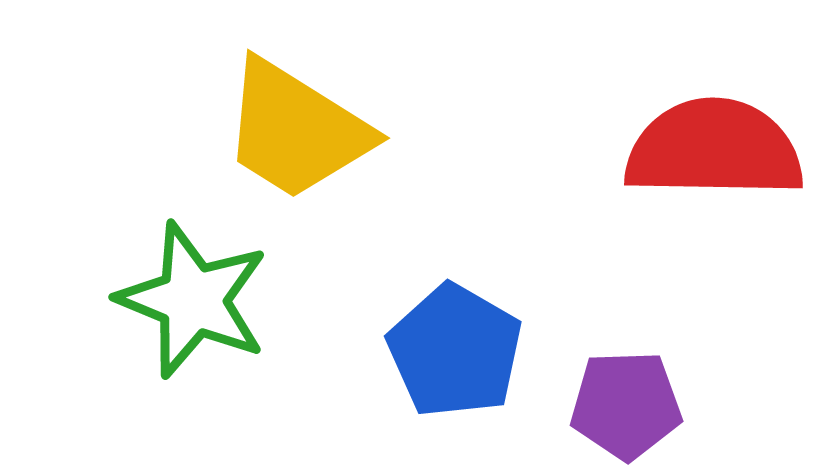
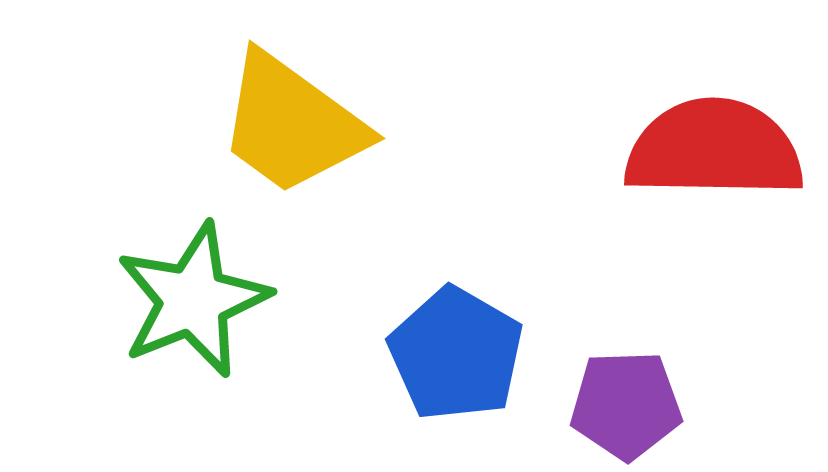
yellow trapezoid: moved 4 px left, 6 px up; rotated 4 degrees clockwise
green star: rotated 28 degrees clockwise
blue pentagon: moved 1 px right, 3 px down
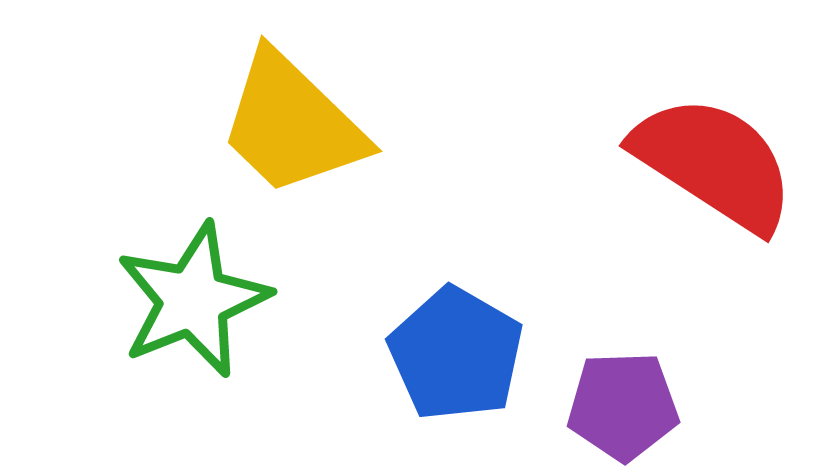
yellow trapezoid: rotated 8 degrees clockwise
red semicircle: moved 14 px down; rotated 32 degrees clockwise
purple pentagon: moved 3 px left, 1 px down
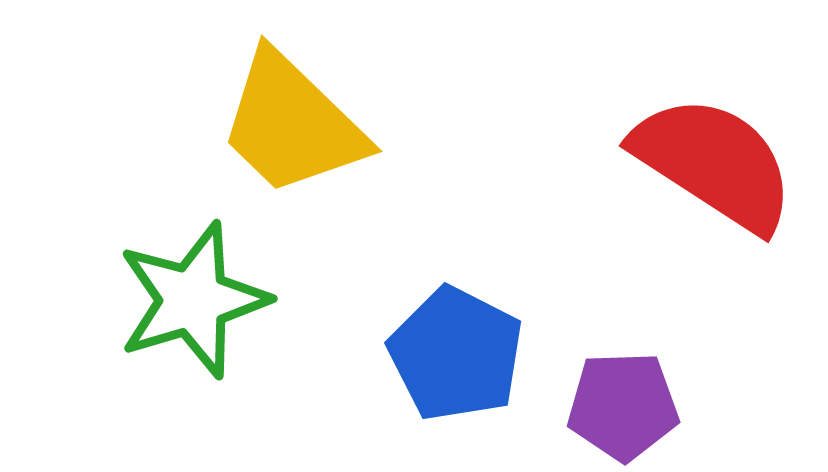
green star: rotated 5 degrees clockwise
blue pentagon: rotated 3 degrees counterclockwise
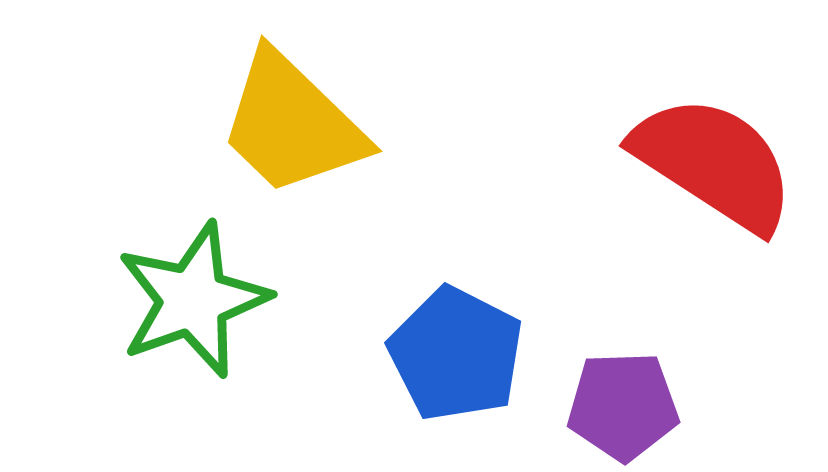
green star: rotated 3 degrees counterclockwise
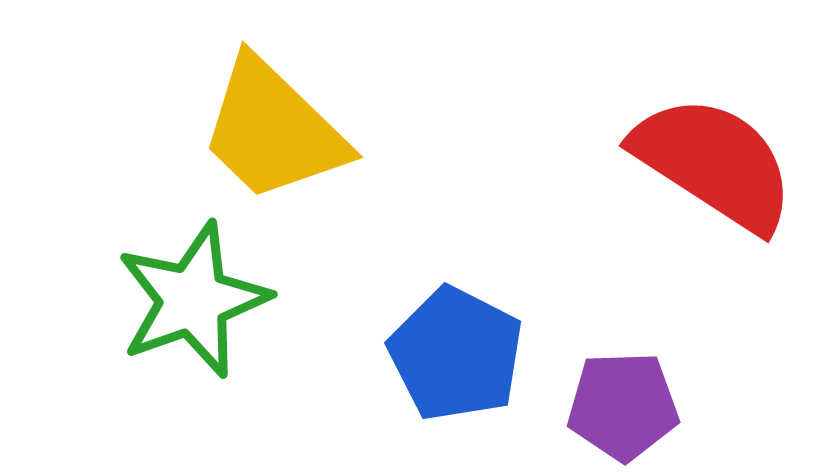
yellow trapezoid: moved 19 px left, 6 px down
